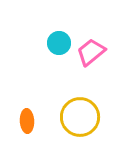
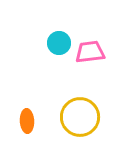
pink trapezoid: moved 1 px left; rotated 32 degrees clockwise
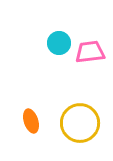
yellow circle: moved 6 px down
orange ellipse: moved 4 px right; rotated 15 degrees counterclockwise
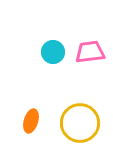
cyan circle: moved 6 px left, 9 px down
orange ellipse: rotated 35 degrees clockwise
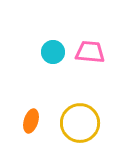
pink trapezoid: rotated 12 degrees clockwise
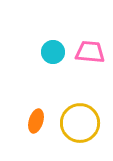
orange ellipse: moved 5 px right
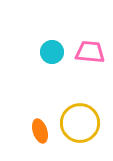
cyan circle: moved 1 px left
orange ellipse: moved 4 px right, 10 px down; rotated 35 degrees counterclockwise
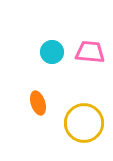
yellow circle: moved 4 px right
orange ellipse: moved 2 px left, 28 px up
